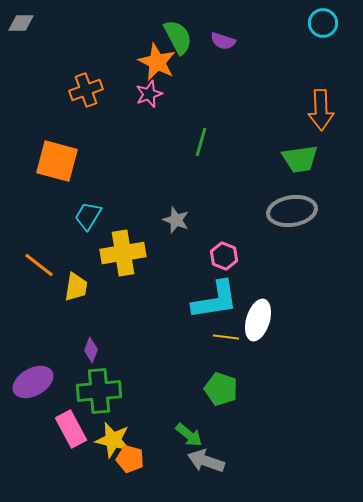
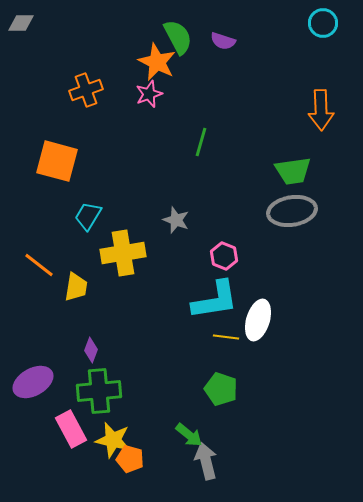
green trapezoid: moved 7 px left, 12 px down
gray arrow: rotated 57 degrees clockwise
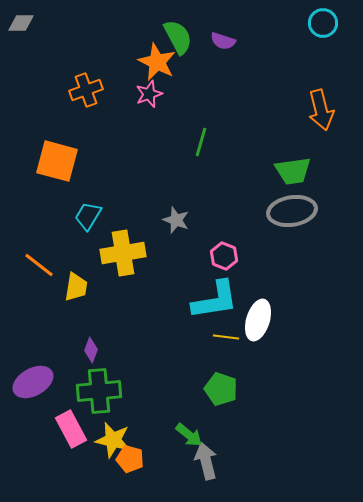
orange arrow: rotated 12 degrees counterclockwise
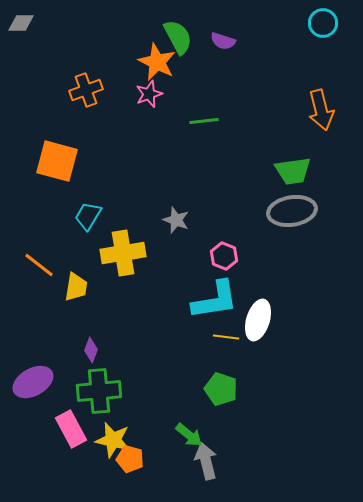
green line: moved 3 px right, 21 px up; rotated 68 degrees clockwise
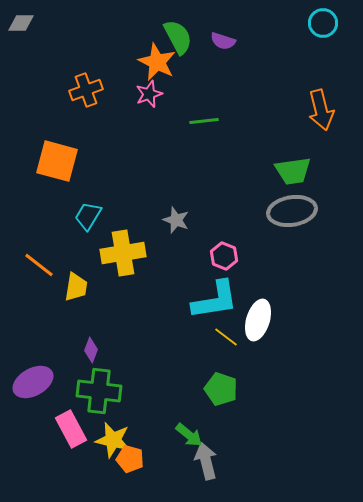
yellow line: rotated 30 degrees clockwise
green cross: rotated 12 degrees clockwise
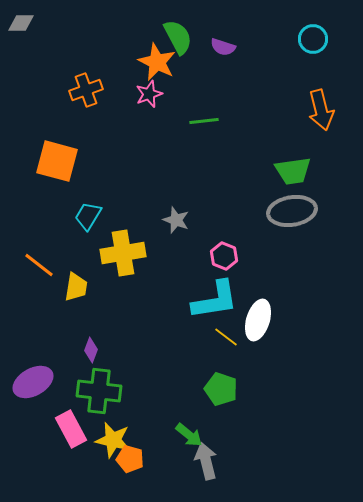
cyan circle: moved 10 px left, 16 px down
purple semicircle: moved 6 px down
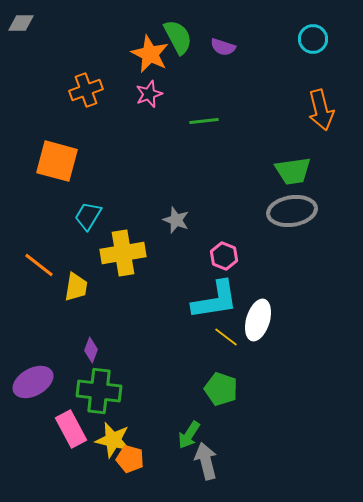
orange star: moved 7 px left, 8 px up
green arrow: rotated 84 degrees clockwise
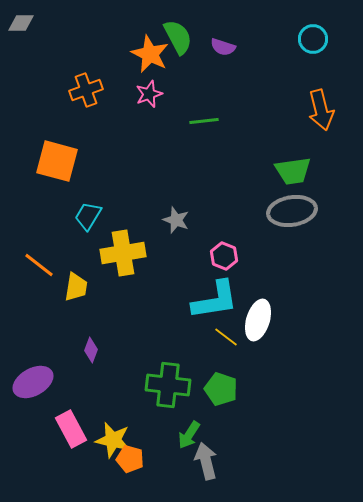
green cross: moved 69 px right, 6 px up
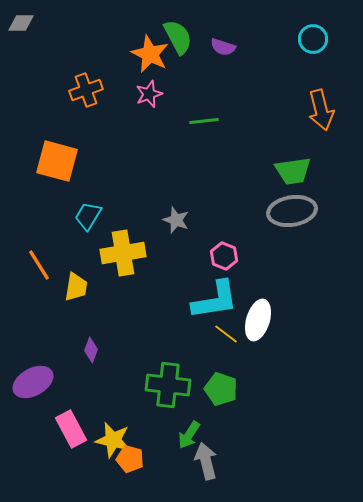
orange line: rotated 20 degrees clockwise
yellow line: moved 3 px up
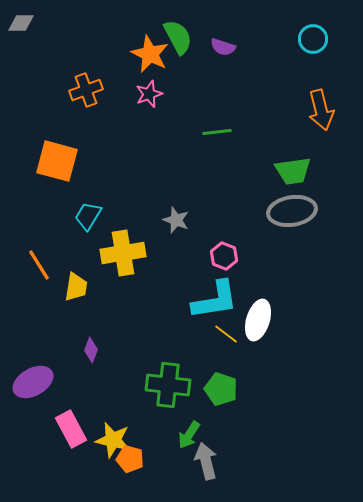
green line: moved 13 px right, 11 px down
